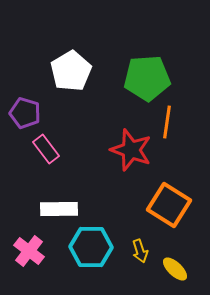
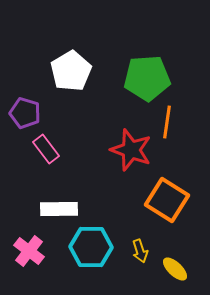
orange square: moved 2 px left, 5 px up
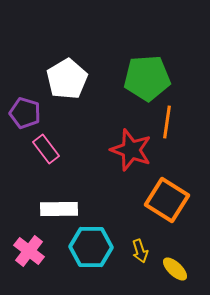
white pentagon: moved 4 px left, 8 px down
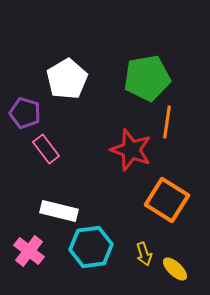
green pentagon: rotated 6 degrees counterclockwise
white rectangle: moved 2 px down; rotated 15 degrees clockwise
cyan hexagon: rotated 9 degrees counterclockwise
yellow arrow: moved 4 px right, 3 px down
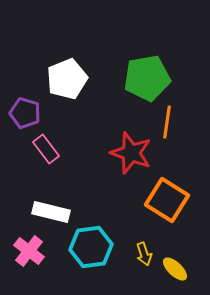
white pentagon: rotated 9 degrees clockwise
red star: moved 3 px down
white rectangle: moved 8 px left, 1 px down
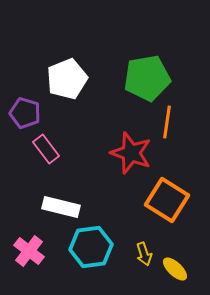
white rectangle: moved 10 px right, 5 px up
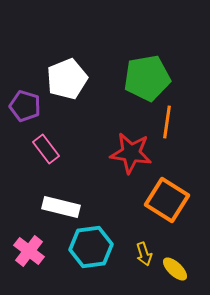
purple pentagon: moved 7 px up
red star: rotated 12 degrees counterclockwise
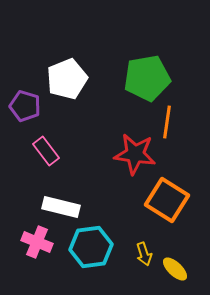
pink rectangle: moved 2 px down
red star: moved 4 px right, 1 px down
pink cross: moved 8 px right, 9 px up; rotated 16 degrees counterclockwise
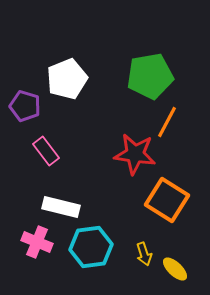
green pentagon: moved 3 px right, 2 px up
orange line: rotated 20 degrees clockwise
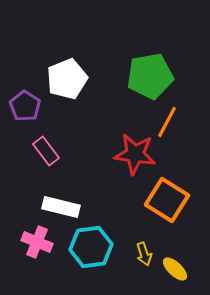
purple pentagon: rotated 16 degrees clockwise
